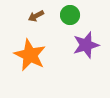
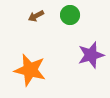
purple star: moved 5 px right, 10 px down
orange star: moved 15 px down; rotated 12 degrees counterclockwise
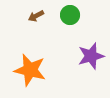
purple star: moved 1 px down
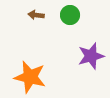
brown arrow: moved 1 px up; rotated 35 degrees clockwise
orange star: moved 7 px down
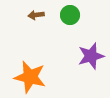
brown arrow: rotated 14 degrees counterclockwise
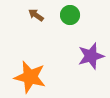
brown arrow: rotated 42 degrees clockwise
